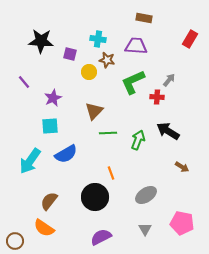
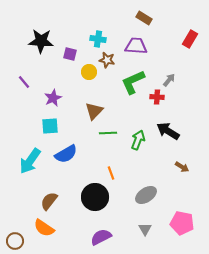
brown rectangle: rotated 21 degrees clockwise
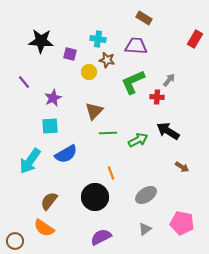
red rectangle: moved 5 px right
green arrow: rotated 42 degrees clockwise
gray triangle: rotated 24 degrees clockwise
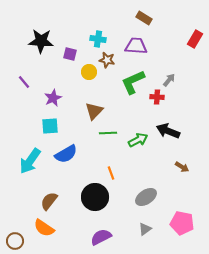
black arrow: rotated 10 degrees counterclockwise
gray ellipse: moved 2 px down
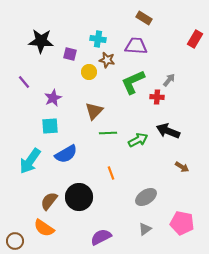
black circle: moved 16 px left
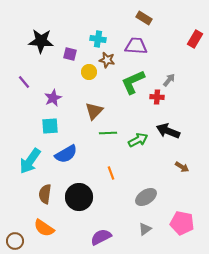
brown semicircle: moved 4 px left, 7 px up; rotated 30 degrees counterclockwise
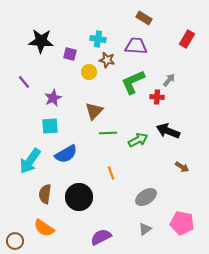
red rectangle: moved 8 px left
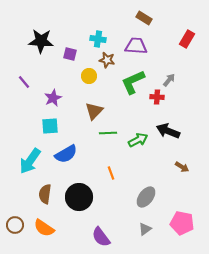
yellow circle: moved 4 px down
gray ellipse: rotated 20 degrees counterclockwise
purple semicircle: rotated 100 degrees counterclockwise
brown circle: moved 16 px up
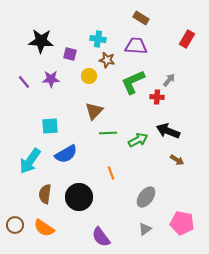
brown rectangle: moved 3 px left
purple star: moved 2 px left, 19 px up; rotated 24 degrees clockwise
brown arrow: moved 5 px left, 7 px up
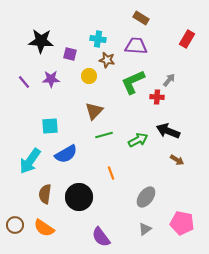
green line: moved 4 px left, 2 px down; rotated 12 degrees counterclockwise
